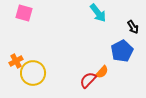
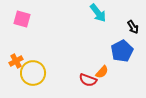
pink square: moved 2 px left, 6 px down
red semicircle: rotated 114 degrees counterclockwise
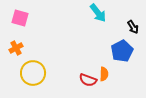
pink square: moved 2 px left, 1 px up
orange cross: moved 13 px up
orange semicircle: moved 2 px right, 2 px down; rotated 40 degrees counterclockwise
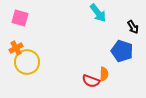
blue pentagon: rotated 25 degrees counterclockwise
yellow circle: moved 6 px left, 11 px up
red semicircle: moved 3 px right, 1 px down
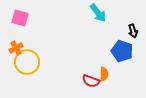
black arrow: moved 4 px down; rotated 16 degrees clockwise
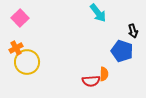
pink square: rotated 30 degrees clockwise
red semicircle: rotated 24 degrees counterclockwise
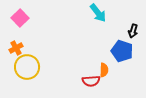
black arrow: rotated 32 degrees clockwise
yellow circle: moved 5 px down
orange semicircle: moved 4 px up
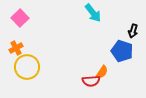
cyan arrow: moved 5 px left
orange semicircle: moved 2 px left, 2 px down; rotated 32 degrees clockwise
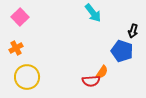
pink square: moved 1 px up
yellow circle: moved 10 px down
